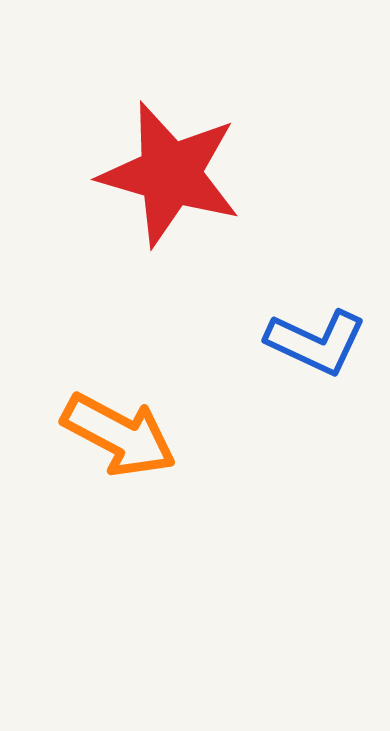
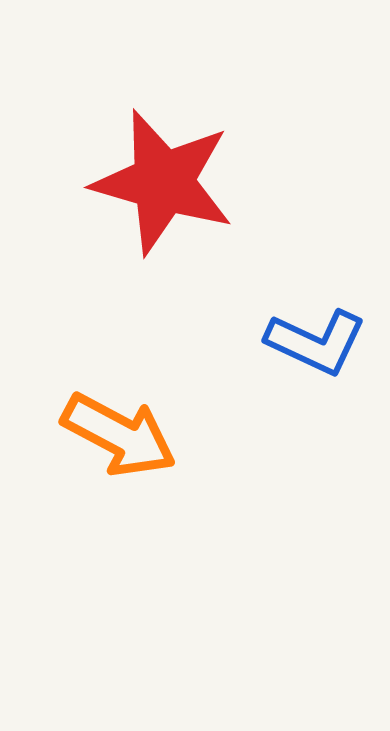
red star: moved 7 px left, 8 px down
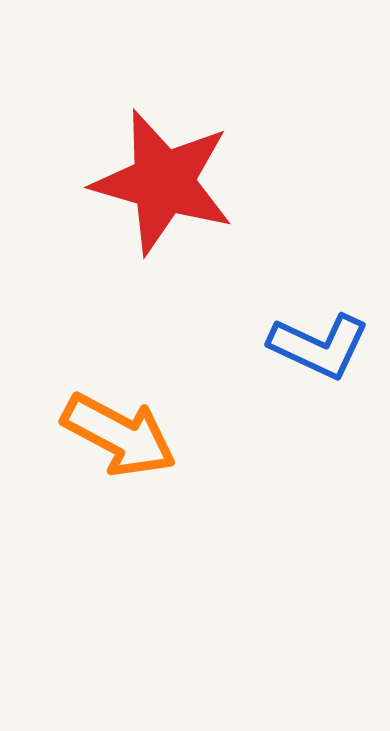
blue L-shape: moved 3 px right, 4 px down
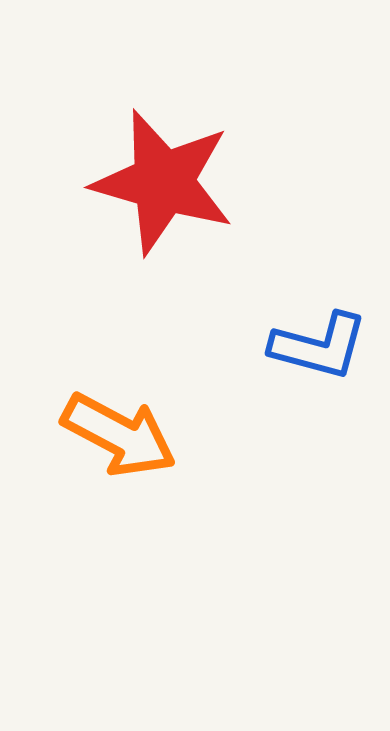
blue L-shape: rotated 10 degrees counterclockwise
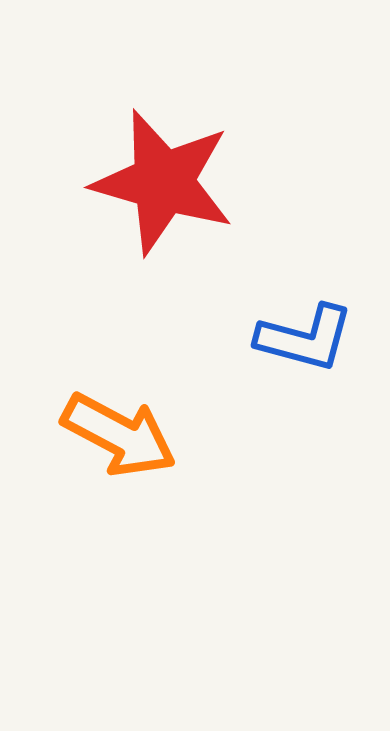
blue L-shape: moved 14 px left, 8 px up
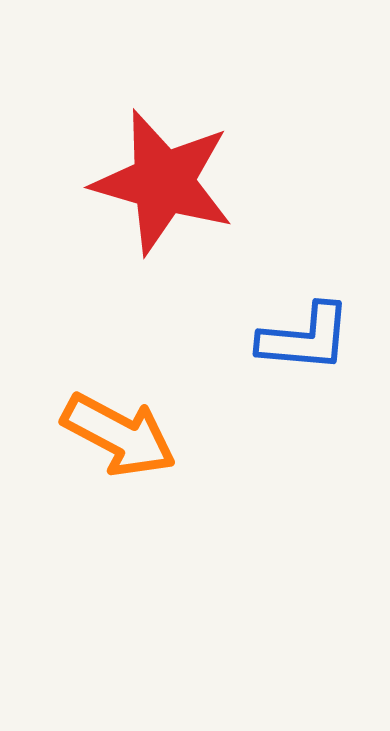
blue L-shape: rotated 10 degrees counterclockwise
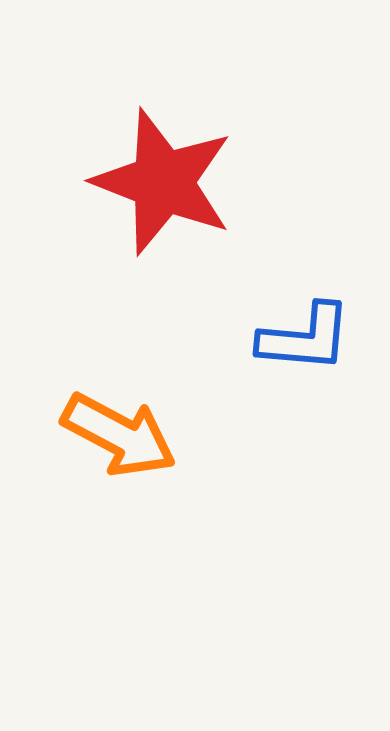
red star: rotated 5 degrees clockwise
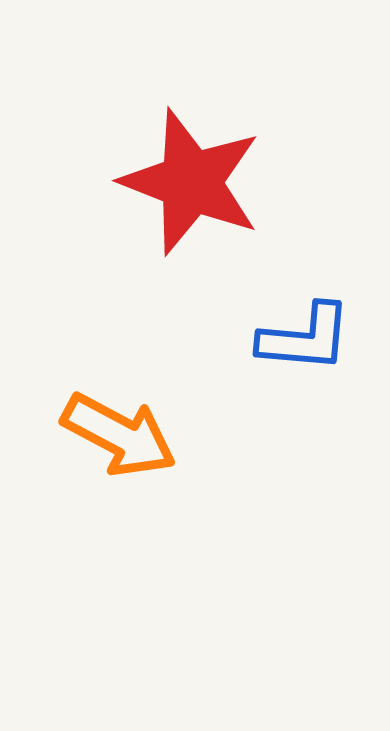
red star: moved 28 px right
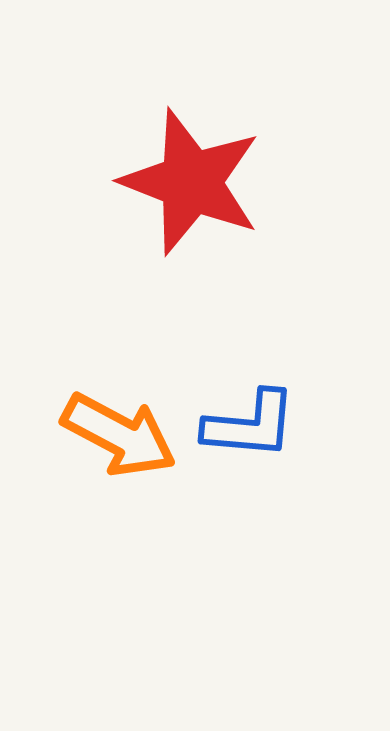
blue L-shape: moved 55 px left, 87 px down
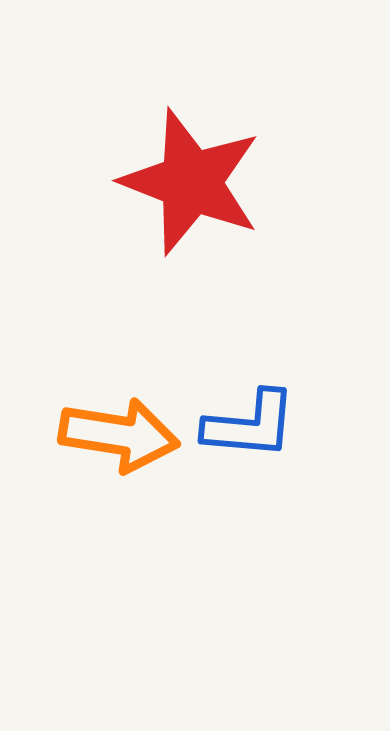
orange arrow: rotated 19 degrees counterclockwise
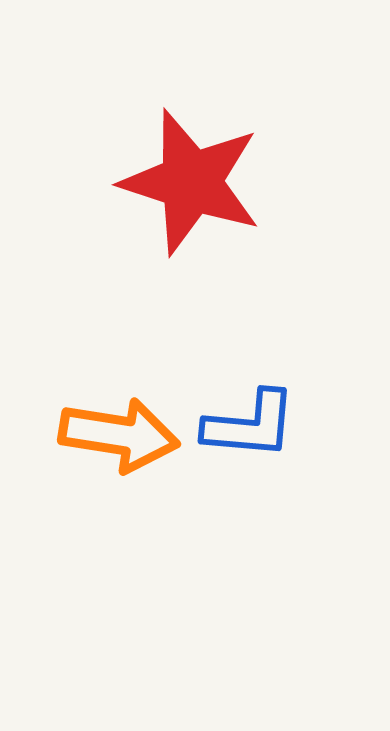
red star: rotated 3 degrees counterclockwise
